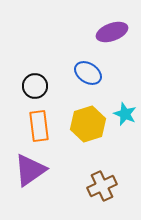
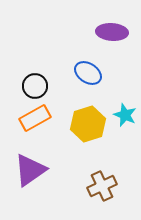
purple ellipse: rotated 24 degrees clockwise
cyan star: moved 1 px down
orange rectangle: moved 4 px left, 8 px up; rotated 68 degrees clockwise
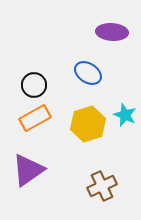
black circle: moved 1 px left, 1 px up
purple triangle: moved 2 px left
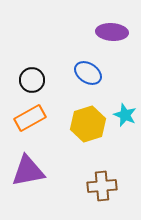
black circle: moved 2 px left, 5 px up
orange rectangle: moved 5 px left
purple triangle: moved 1 px down; rotated 24 degrees clockwise
brown cross: rotated 20 degrees clockwise
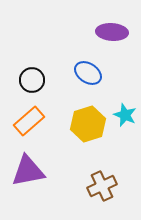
orange rectangle: moved 1 px left, 3 px down; rotated 12 degrees counterclockwise
brown cross: rotated 20 degrees counterclockwise
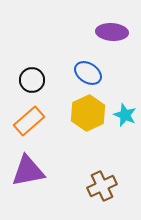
yellow hexagon: moved 11 px up; rotated 8 degrees counterclockwise
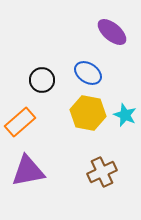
purple ellipse: rotated 36 degrees clockwise
black circle: moved 10 px right
yellow hexagon: rotated 24 degrees counterclockwise
orange rectangle: moved 9 px left, 1 px down
brown cross: moved 14 px up
